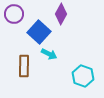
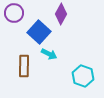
purple circle: moved 1 px up
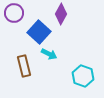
brown rectangle: rotated 15 degrees counterclockwise
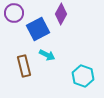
blue square: moved 1 px left, 3 px up; rotated 20 degrees clockwise
cyan arrow: moved 2 px left, 1 px down
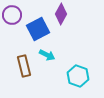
purple circle: moved 2 px left, 2 px down
cyan hexagon: moved 5 px left
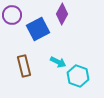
purple diamond: moved 1 px right
cyan arrow: moved 11 px right, 7 px down
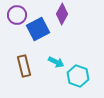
purple circle: moved 5 px right
cyan arrow: moved 2 px left
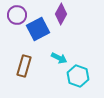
purple diamond: moved 1 px left
cyan arrow: moved 3 px right, 4 px up
brown rectangle: rotated 30 degrees clockwise
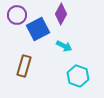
cyan arrow: moved 5 px right, 12 px up
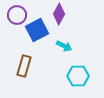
purple diamond: moved 2 px left
blue square: moved 1 px left, 1 px down
cyan hexagon: rotated 20 degrees counterclockwise
